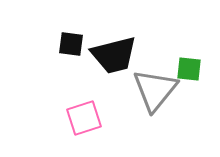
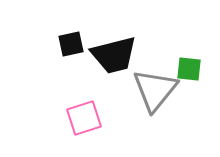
black square: rotated 20 degrees counterclockwise
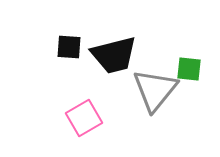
black square: moved 2 px left, 3 px down; rotated 16 degrees clockwise
pink square: rotated 12 degrees counterclockwise
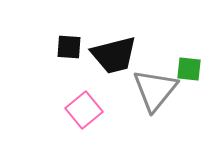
pink square: moved 8 px up; rotated 9 degrees counterclockwise
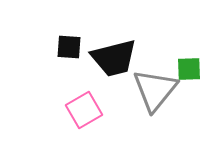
black trapezoid: moved 3 px down
green square: rotated 8 degrees counterclockwise
pink square: rotated 9 degrees clockwise
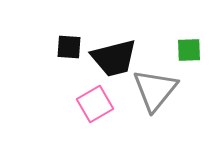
green square: moved 19 px up
pink square: moved 11 px right, 6 px up
